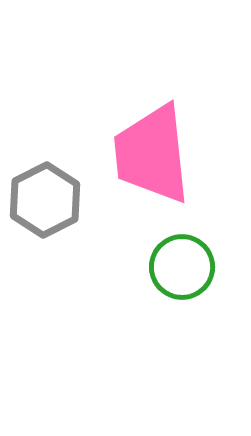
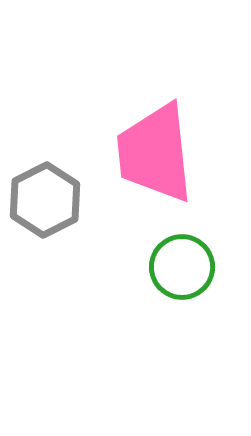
pink trapezoid: moved 3 px right, 1 px up
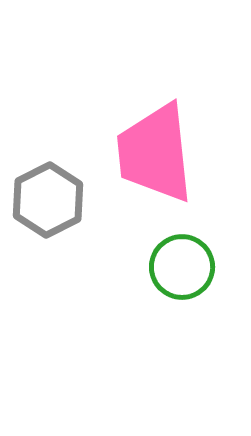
gray hexagon: moved 3 px right
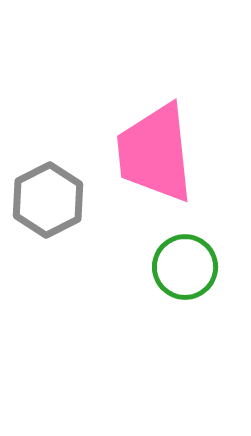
green circle: moved 3 px right
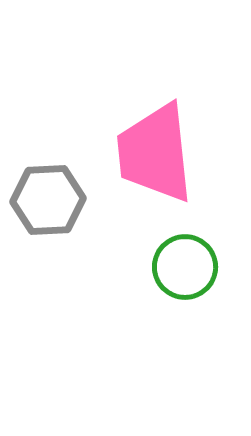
gray hexagon: rotated 24 degrees clockwise
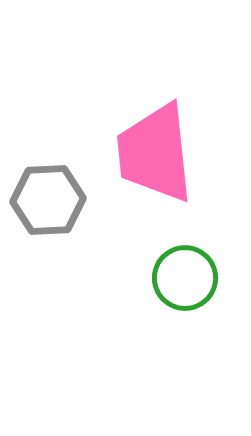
green circle: moved 11 px down
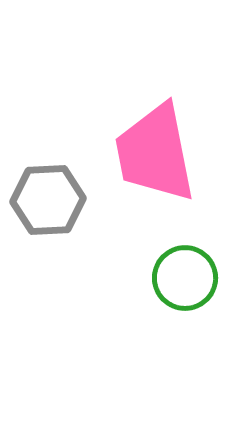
pink trapezoid: rotated 5 degrees counterclockwise
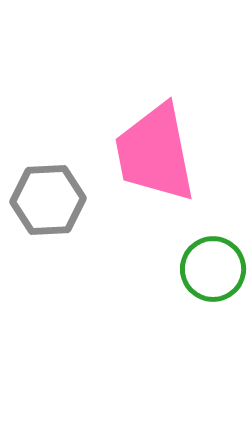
green circle: moved 28 px right, 9 px up
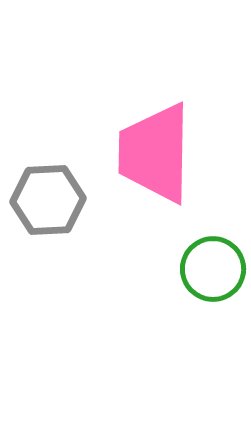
pink trapezoid: rotated 12 degrees clockwise
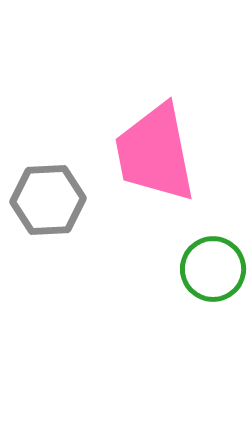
pink trapezoid: rotated 12 degrees counterclockwise
